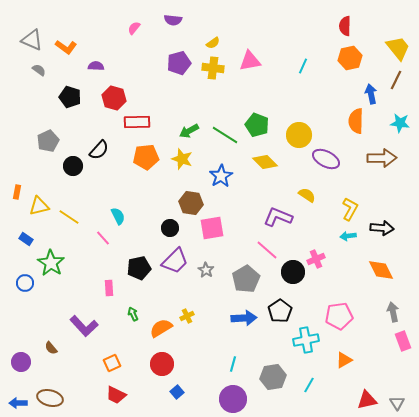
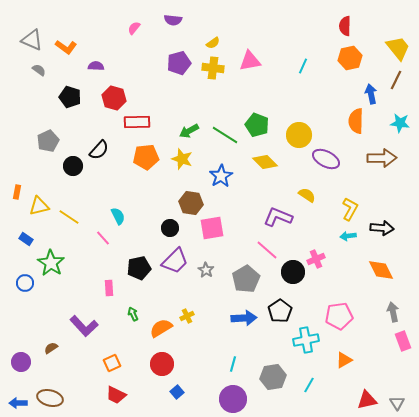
brown semicircle at (51, 348): rotated 96 degrees clockwise
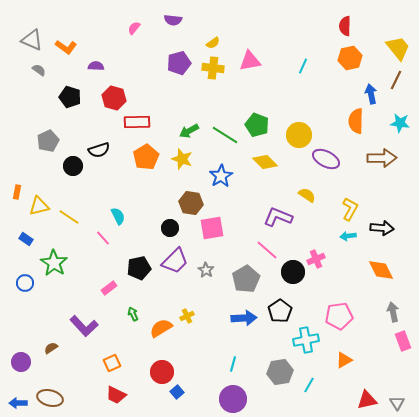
black semicircle at (99, 150): rotated 30 degrees clockwise
orange pentagon at (146, 157): rotated 25 degrees counterclockwise
green star at (51, 263): moved 3 px right
pink rectangle at (109, 288): rotated 56 degrees clockwise
red circle at (162, 364): moved 8 px down
gray hexagon at (273, 377): moved 7 px right, 5 px up
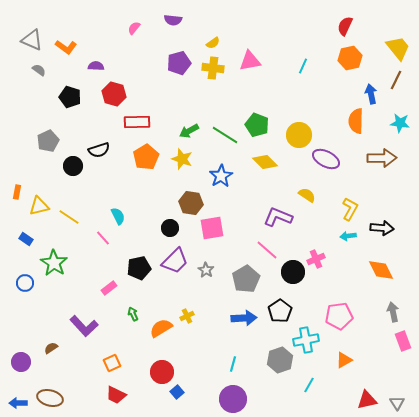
red semicircle at (345, 26): rotated 24 degrees clockwise
red hexagon at (114, 98): moved 4 px up
gray hexagon at (280, 372): moved 12 px up; rotated 10 degrees counterclockwise
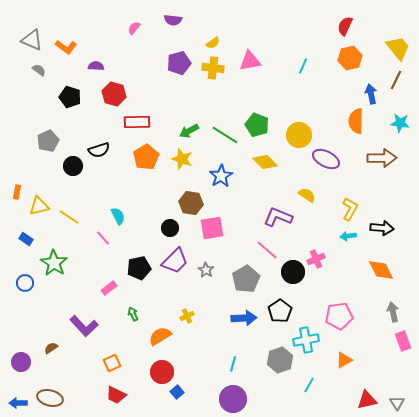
orange semicircle at (161, 328): moved 1 px left, 8 px down
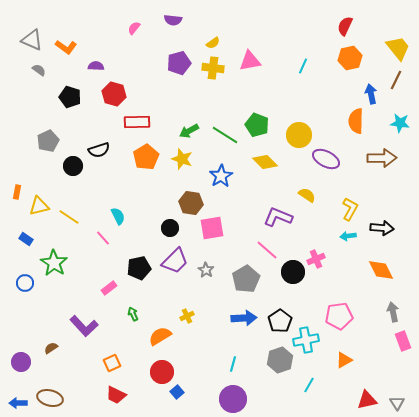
black pentagon at (280, 311): moved 10 px down
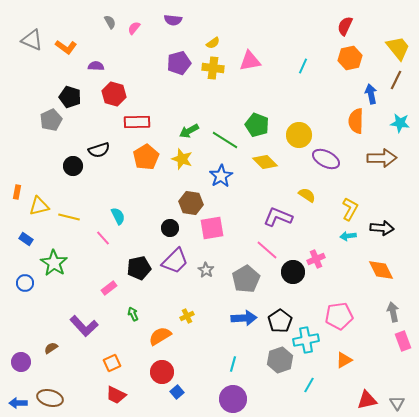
gray semicircle at (39, 70): moved 71 px right, 48 px up; rotated 24 degrees clockwise
green line at (225, 135): moved 5 px down
gray pentagon at (48, 141): moved 3 px right, 21 px up
yellow line at (69, 217): rotated 20 degrees counterclockwise
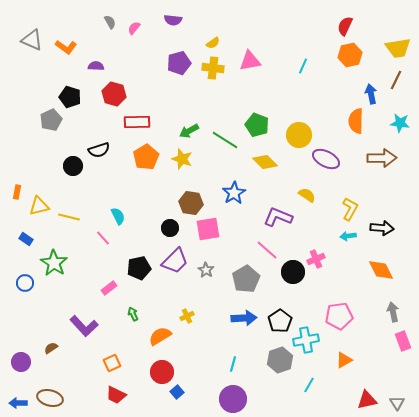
yellow trapezoid at (398, 48): rotated 120 degrees clockwise
orange hexagon at (350, 58): moved 3 px up
blue star at (221, 176): moved 13 px right, 17 px down
pink square at (212, 228): moved 4 px left, 1 px down
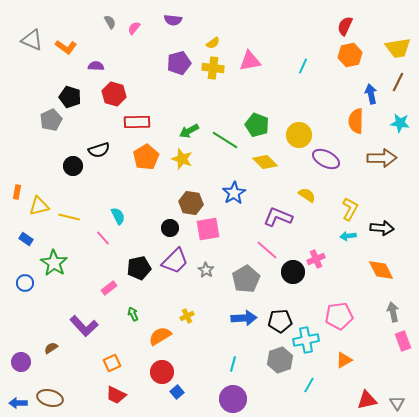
brown line at (396, 80): moved 2 px right, 2 px down
black pentagon at (280, 321): rotated 30 degrees clockwise
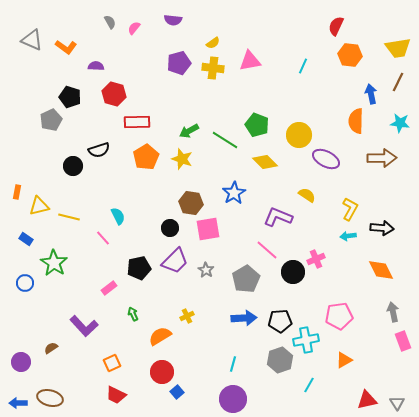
red semicircle at (345, 26): moved 9 px left
orange hexagon at (350, 55): rotated 20 degrees clockwise
